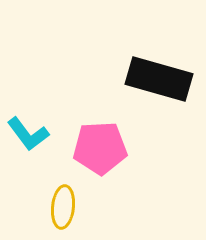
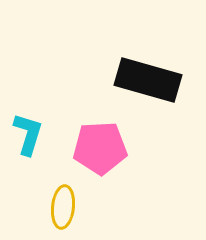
black rectangle: moved 11 px left, 1 px down
cyan L-shape: rotated 126 degrees counterclockwise
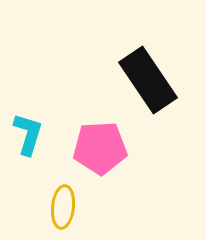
black rectangle: rotated 40 degrees clockwise
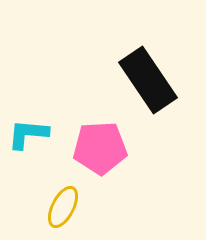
cyan L-shape: rotated 102 degrees counterclockwise
yellow ellipse: rotated 21 degrees clockwise
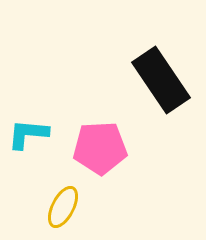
black rectangle: moved 13 px right
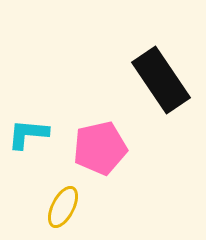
pink pentagon: rotated 10 degrees counterclockwise
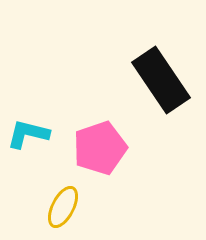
cyan L-shape: rotated 9 degrees clockwise
pink pentagon: rotated 6 degrees counterclockwise
